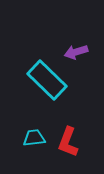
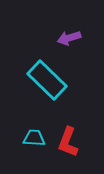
purple arrow: moved 7 px left, 14 px up
cyan trapezoid: rotated 10 degrees clockwise
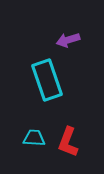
purple arrow: moved 1 px left, 2 px down
cyan rectangle: rotated 27 degrees clockwise
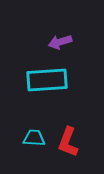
purple arrow: moved 8 px left, 2 px down
cyan rectangle: rotated 75 degrees counterclockwise
